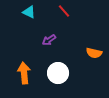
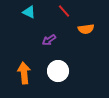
orange semicircle: moved 8 px left, 24 px up; rotated 21 degrees counterclockwise
white circle: moved 2 px up
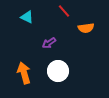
cyan triangle: moved 2 px left, 5 px down
orange semicircle: moved 1 px up
purple arrow: moved 3 px down
orange arrow: rotated 10 degrees counterclockwise
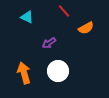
orange semicircle: rotated 21 degrees counterclockwise
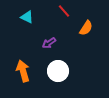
orange semicircle: rotated 28 degrees counterclockwise
orange arrow: moved 1 px left, 2 px up
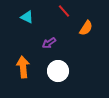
orange arrow: moved 4 px up; rotated 10 degrees clockwise
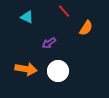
orange arrow: moved 3 px right, 2 px down; rotated 105 degrees clockwise
